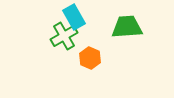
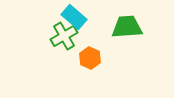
cyan rectangle: rotated 20 degrees counterclockwise
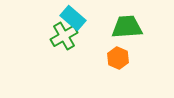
cyan rectangle: moved 1 px left, 1 px down
orange hexagon: moved 28 px right
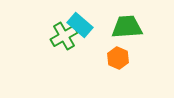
cyan rectangle: moved 7 px right, 7 px down
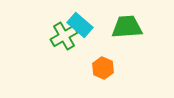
orange hexagon: moved 15 px left, 10 px down
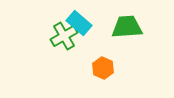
cyan rectangle: moved 1 px left, 2 px up
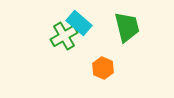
green trapezoid: rotated 80 degrees clockwise
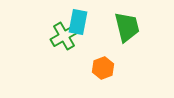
cyan rectangle: moved 1 px left, 1 px up; rotated 60 degrees clockwise
orange hexagon: rotated 15 degrees clockwise
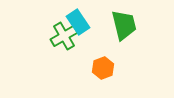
cyan rectangle: rotated 45 degrees counterclockwise
green trapezoid: moved 3 px left, 2 px up
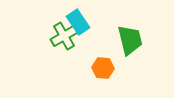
green trapezoid: moved 6 px right, 15 px down
orange hexagon: rotated 25 degrees clockwise
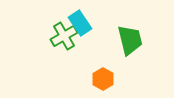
cyan rectangle: moved 2 px right, 1 px down
orange hexagon: moved 11 px down; rotated 25 degrees clockwise
